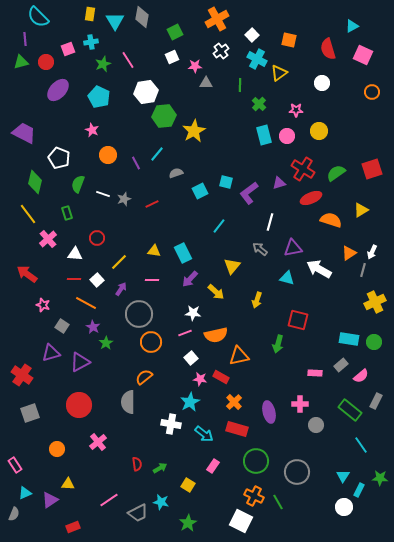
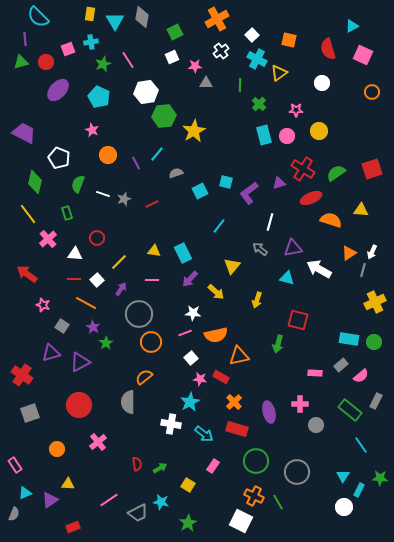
yellow triangle at (361, 210): rotated 35 degrees clockwise
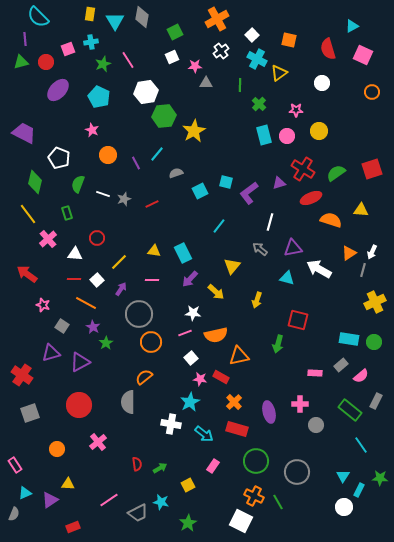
yellow square at (188, 485): rotated 32 degrees clockwise
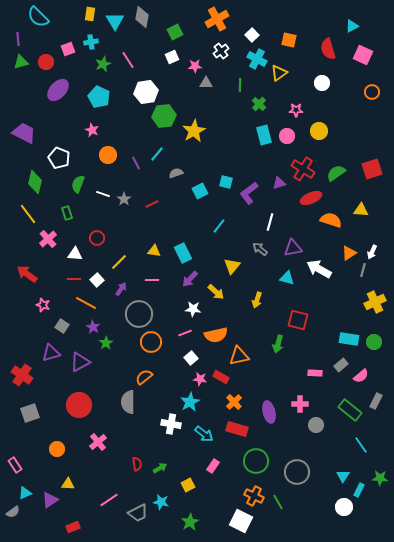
purple line at (25, 39): moved 7 px left
gray star at (124, 199): rotated 16 degrees counterclockwise
white star at (193, 313): moved 4 px up
gray semicircle at (14, 514): moved 1 px left, 2 px up; rotated 32 degrees clockwise
green star at (188, 523): moved 2 px right, 1 px up
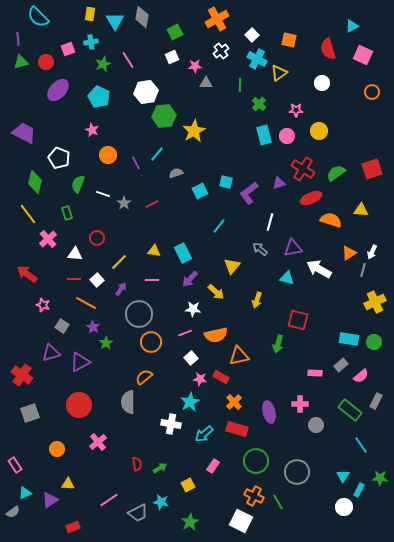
gray star at (124, 199): moved 4 px down
cyan arrow at (204, 434): rotated 102 degrees clockwise
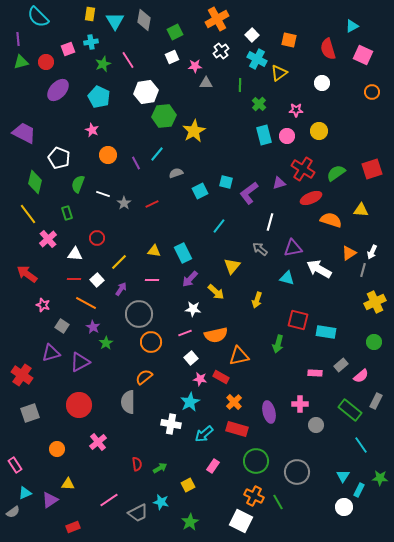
gray diamond at (142, 17): moved 2 px right, 3 px down
cyan rectangle at (349, 339): moved 23 px left, 7 px up
